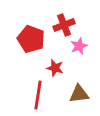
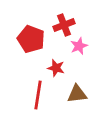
red star: moved 1 px right
brown triangle: moved 2 px left
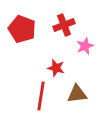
red pentagon: moved 9 px left, 10 px up
pink star: moved 6 px right
red line: moved 3 px right, 1 px down
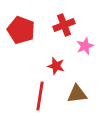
red pentagon: moved 1 px left, 1 px down
red star: moved 2 px up
red line: moved 1 px left
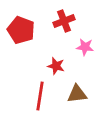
red cross: moved 4 px up
pink star: moved 1 px down; rotated 30 degrees clockwise
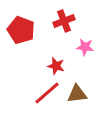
red line: moved 7 px right, 3 px up; rotated 40 degrees clockwise
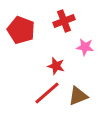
brown triangle: moved 1 px right, 2 px down; rotated 15 degrees counterclockwise
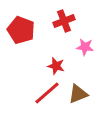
brown triangle: moved 2 px up
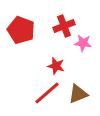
red cross: moved 5 px down
pink star: moved 2 px left, 4 px up
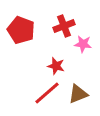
pink star: moved 1 px down
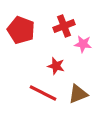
red line: moved 4 px left; rotated 68 degrees clockwise
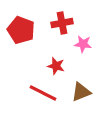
red cross: moved 2 px left, 3 px up; rotated 10 degrees clockwise
brown triangle: moved 3 px right, 2 px up
